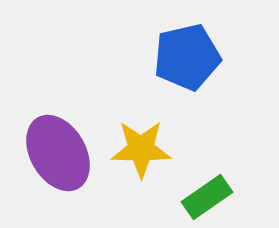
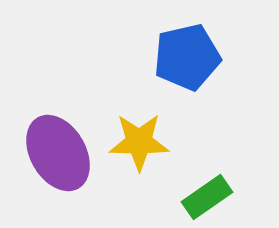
yellow star: moved 2 px left, 7 px up
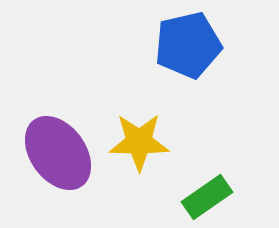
blue pentagon: moved 1 px right, 12 px up
purple ellipse: rotated 6 degrees counterclockwise
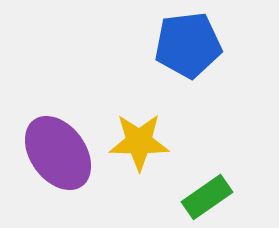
blue pentagon: rotated 6 degrees clockwise
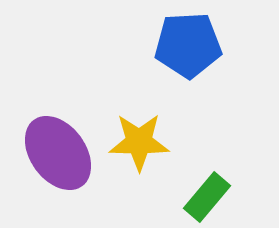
blue pentagon: rotated 4 degrees clockwise
green rectangle: rotated 15 degrees counterclockwise
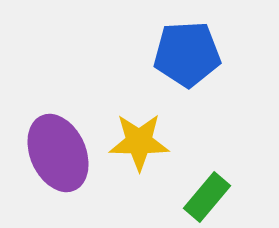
blue pentagon: moved 1 px left, 9 px down
purple ellipse: rotated 12 degrees clockwise
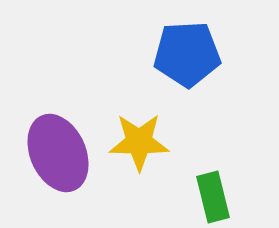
green rectangle: moved 6 px right; rotated 54 degrees counterclockwise
